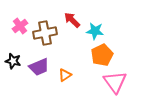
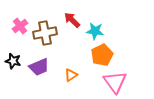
orange triangle: moved 6 px right
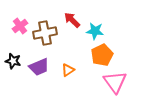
orange triangle: moved 3 px left, 5 px up
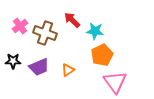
brown cross: rotated 30 degrees clockwise
black star: rotated 14 degrees counterclockwise
